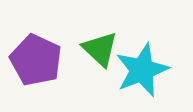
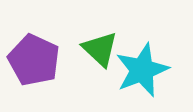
purple pentagon: moved 2 px left
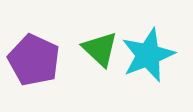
cyan star: moved 6 px right, 15 px up
